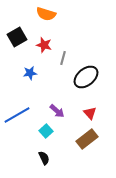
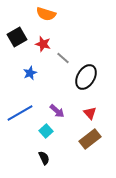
red star: moved 1 px left, 1 px up
gray line: rotated 64 degrees counterclockwise
blue star: rotated 16 degrees counterclockwise
black ellipse: rotated 20 degrees counterclockwise
blue line: moved 3 px right, 2 px up
brown rectangle: moved 3 px right
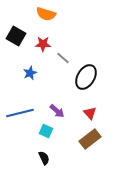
black square: moved 1 px left, 1 px up; rotated 30 degrees counterclockwise
red star: rotated 14 degrees counterclockwise
blue line: rotated 16 degrees clockwise
cyan square: rotated 24 degrees counterclockwise
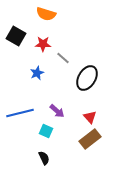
blue star: moved 7 px right
black ellipse: moved 1 px right, 1 px down
red triangle: moved 4 px down
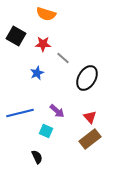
black semicircle: moved 7 px left, 1 px up
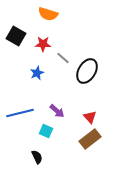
orange semicircle: moved 2 px right
black ellipse: moved 7 px up
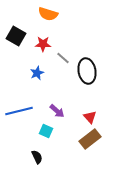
black ellipse: rotated 40 degrees counterclockwise
blue line: moved 1 px left, 2 px up
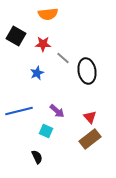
orange semicircle: rotated 24 degrees counterclockwise
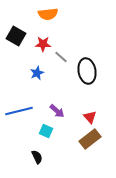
gray line: moved 2 px left, 1 px up
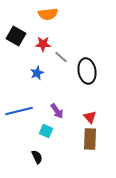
purple arrow: rotated 14 degrees clockwise
brown rectangle: rotated 50 degrees counterclockwise
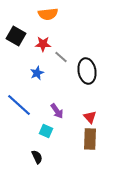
blue line: moved 6 px up; rotated 56 degrees clockwise
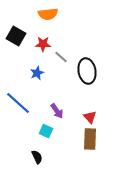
blue line: moved 1 px left, 2 px up
